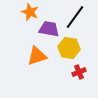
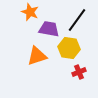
black line: moved 2 px right, 3 px down
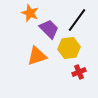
orange star: moved 1 px down
purple trapezoid: rotated 35 degrees clockwise
yellow hexagon: rotated 15 degrees counterclockwise
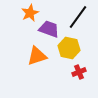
orange star: rotated 24 degrees clockwise
black line: moved 1 px right, 3 px up
purple trapezoid: rotated 25 degrees counterclockwise
yellow hexagon: rotated 20 degrees clockwise
